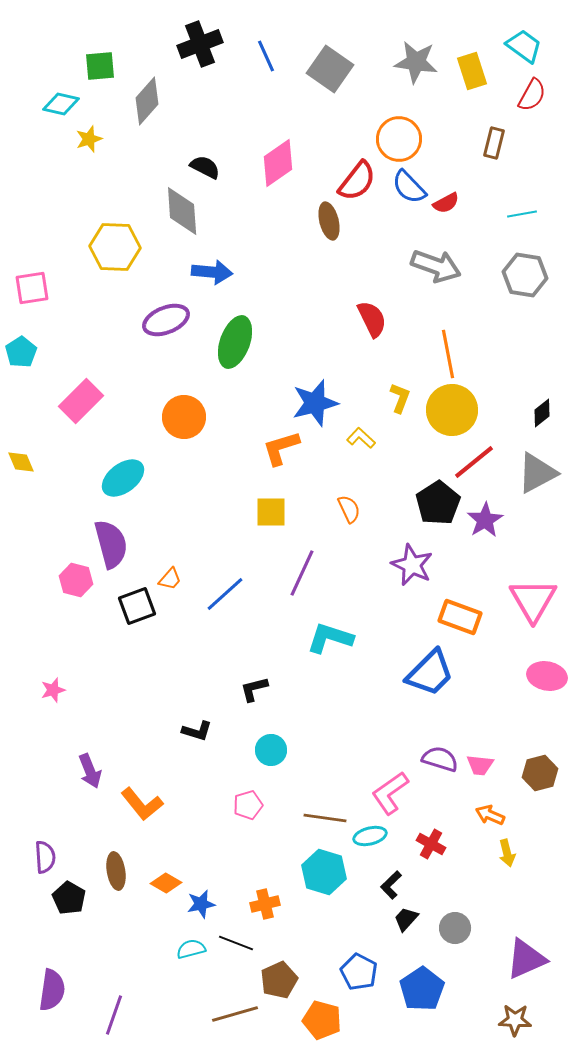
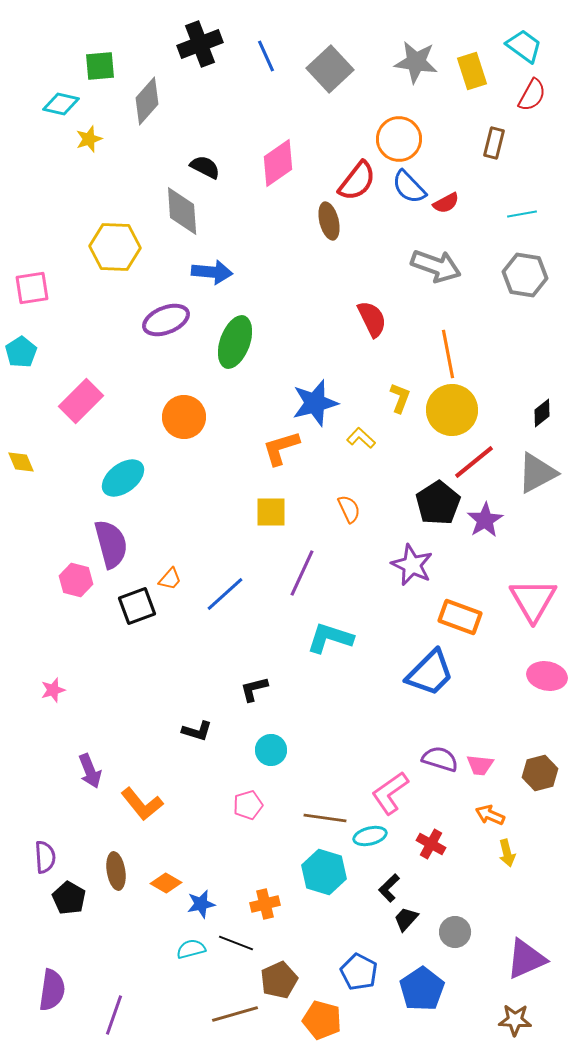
gray square at (330, 69): rotated 12 degrees clockwise
black L-shape at (391, 885): moved 2 px left, 3 px down
gray circle at (455, 928): moved 4 px down
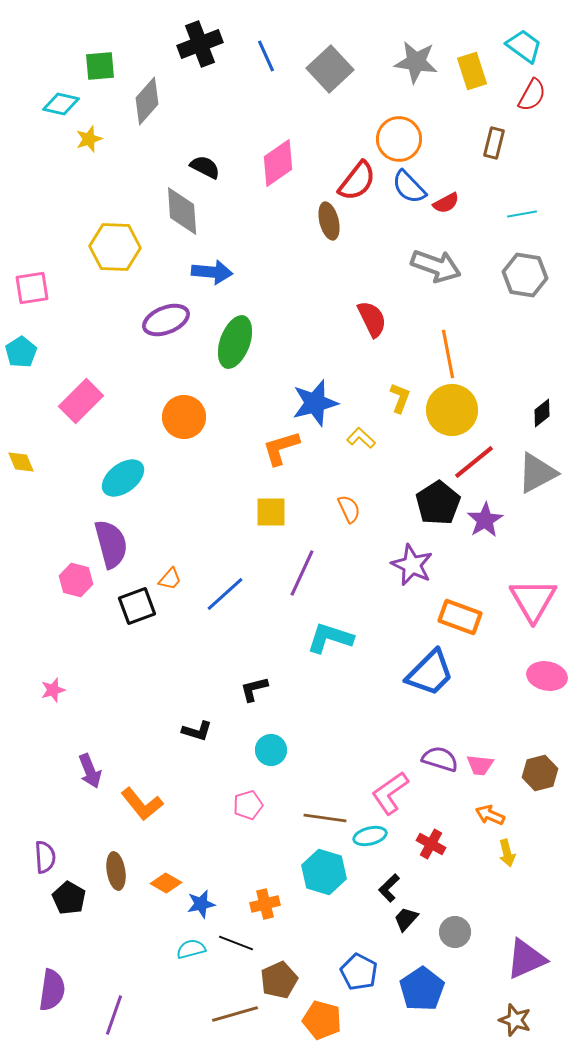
brown star at (515, 1020): rotated 16 degrees clockwise
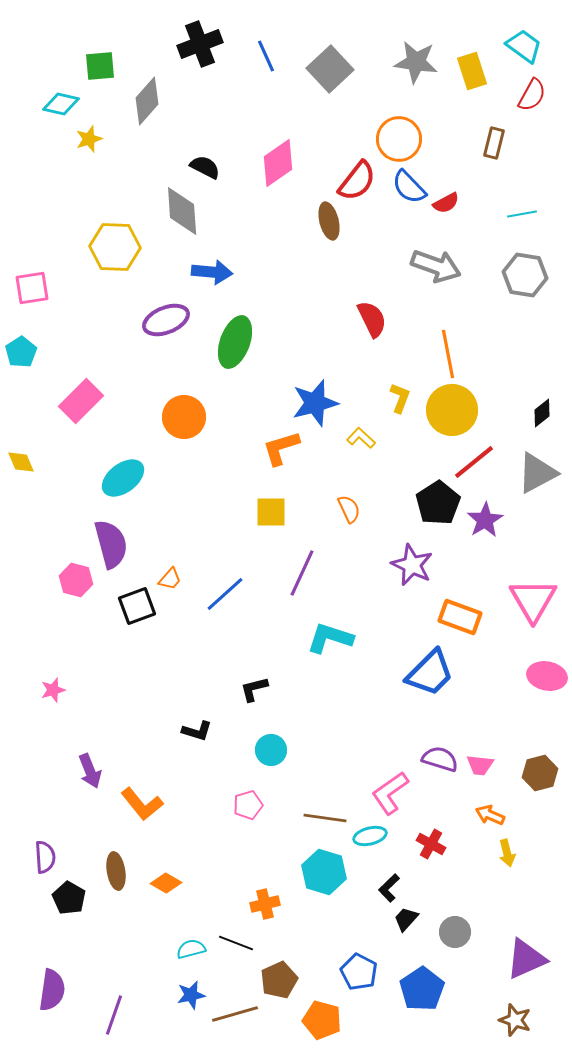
blue star at (201, 904): moved 10 px left, 91 px down
